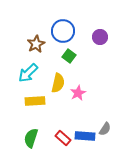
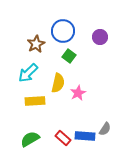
green semicircle: moved 1 px left, 1 px down; rotated 42 degrees clockwise
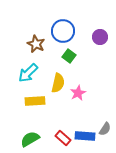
brown star: rotated 18 degrees counterclockwise
